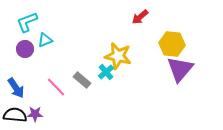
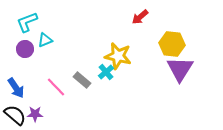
purple triangle: rotated 8 degrees counterclockwise
black semicircle: rotated 35 degrees clockwise
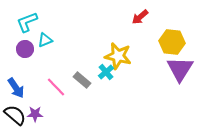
yellow hexagon: moved 2 px up
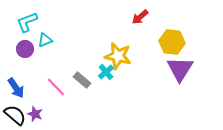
purple star: rotated 21 degrees clockwise
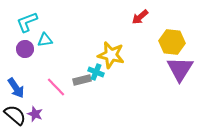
cyan triangle: rotated 14 degrees clockwise
yellow star: moved 7 px left, 1 px up
cyan cross: moved 10 px left; rotated 28 degrees counterclockwise
gray rectangle: rotated 54 degrees counterclockwise
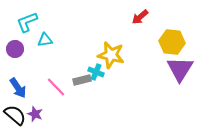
purple circle: moved 10 px left
blue arrow: moved 2 px right
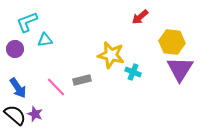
cyan cross: moved 37 px right
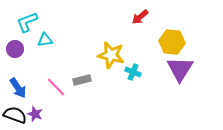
black semicircle: rotated 20 degrees counterclockwise
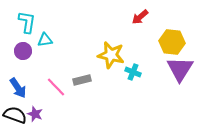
cyan L-shape: rotated 120 degrees clockwise
purple circle: moved 8 px right, 2 px down
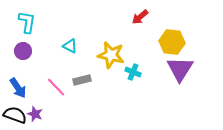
cyan triangle: moved 25 px right, 6 px down; rotated 35 degrees clockwise
